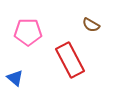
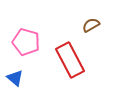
brown semicircle: rotated 120 degrees clockwise
pink pentagon: moved 2 px left, 10 px down; rotated 16 degrees clockwise
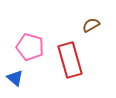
pink pentagon: moved 4 px right, 5 px down
red rectangle: rotated 12 degrees clockwise
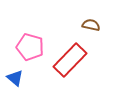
brown semicircle: rotated 42 degrees clockwise
red rectangle: rotated 60 degrees clockwise
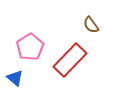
brown semicircle: rotated 138 degrees counterclockwise
pink pentagon: rotated 24 degrees clockwise
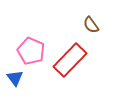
pink pentagon: moved 1 px right, 4 px down; rotated 16 degrees counterclockwise
blue triangle: rotated 12 degrees clockwise
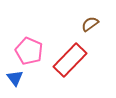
brown semicircle: moved 1 px left, 1 px up; rotated 90 degrees clockwise
pink pentagon: moved 2 px left
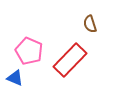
brown semicircle: rotated 72 degrees counterclockwise
blue triangle: rotated 30 degrees counterclockwise
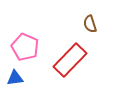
pink pentagon: moved 4 px left, 4 px up
blue triangle: rotated 30 degrees counterclockwise
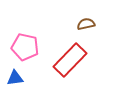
brown semicircle: moved 4 px left; rotated 96 degrees clockwise
pink pentagon: rotated 12 degrees counterclockwise
